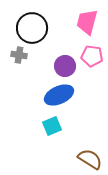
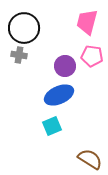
black circle: moved 8 px left
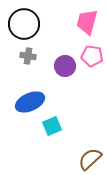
black circle: moved 4 px up
gray cross: moved 9 px right, 1 px down
blue ellipse: moved 29 px left, 7 px down
brown semicircle: rotated 75 degrees counterclockwise
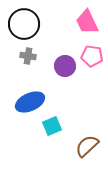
pink trapezoid: rotated 40 degrees counterclockwise
brown semicircle: moved 3 px left, 13 px up
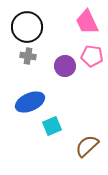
black circle: moved 3 px right, 3 px down
